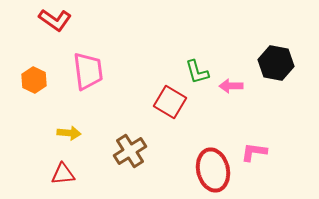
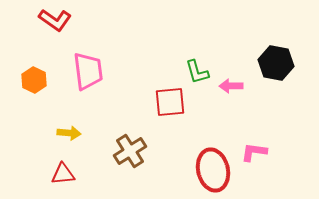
red square: rotated 36 degrees counterclockwise
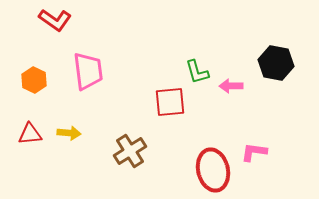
red triangle: moved 33 px left, 40 px up
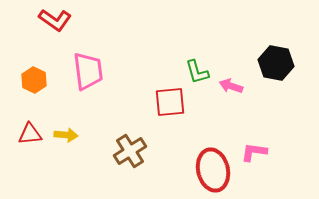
pink arrow: rotated 20 degrees clockwise
yellow arrow: moved 3 px left, 2 px down
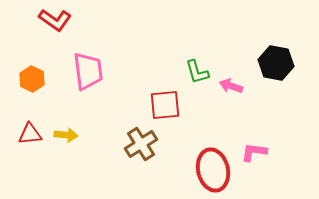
orange hexagon: moved 2 px left, 1 px up
red square: moved 5 px left, 3 px down
brown cross: moved 11 px right, 7 px up
